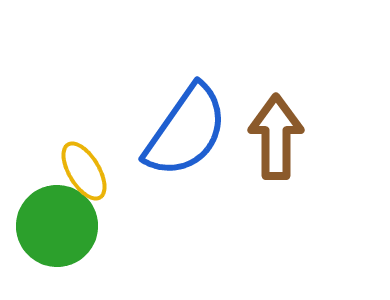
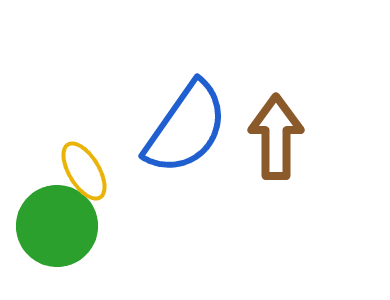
blue semicircle: moved 3 px up
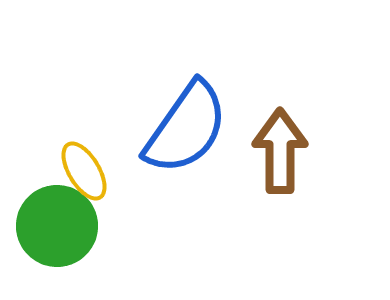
brown arrow: moved 4 px right, 14 px down
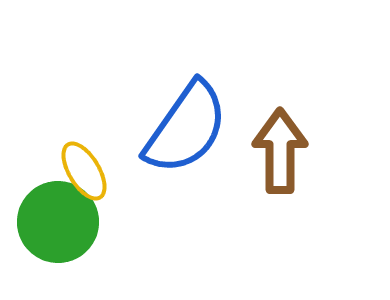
green circle: moved 1 px right, 4 px up
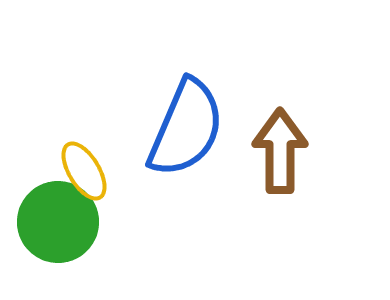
blue semicircle: rotated 12 degrees counterclockwise
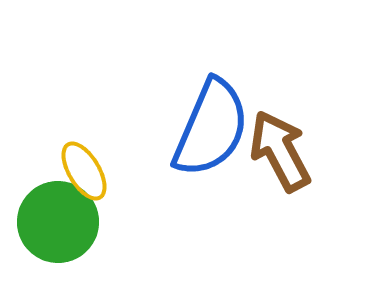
blue semicircle: moved 25 px right
brown arrow: rotated 28 degrees counterclockwise
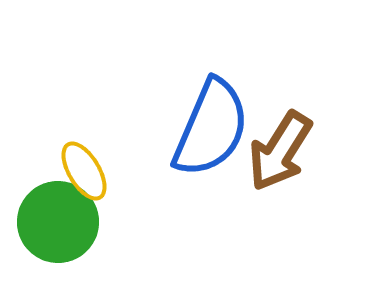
brown arrow: rotated 120 degrees counterclockwise
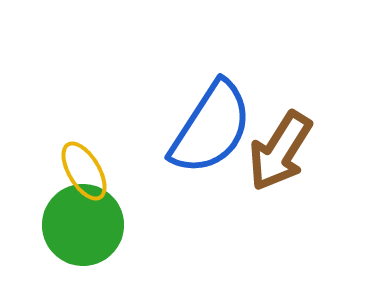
blue semicircle: rotated 10 degrees clockwise
green circle: moved 25 px right, 3 px down
